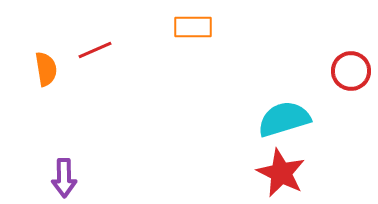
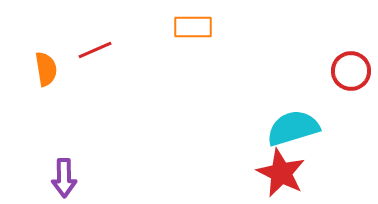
cyan semicircle: moved 9 px right, 9 px down
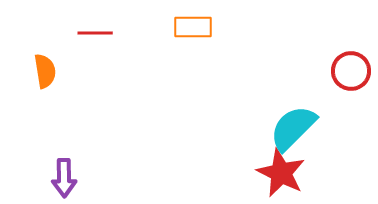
red line: moved 17 px up; rotated 24 degrees clockwise
orange semicircle: moved 1 px left, 2 px down
cyan semicircle: rotated 28 degrees counterclockwise
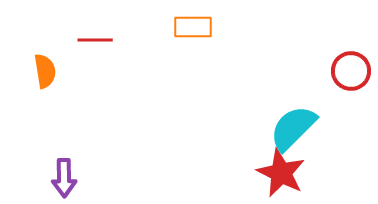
red line: moved 7 px down
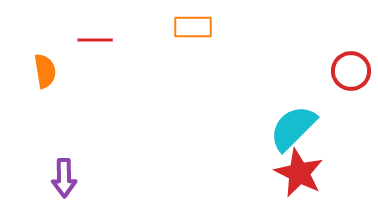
red star: moved 18 px right
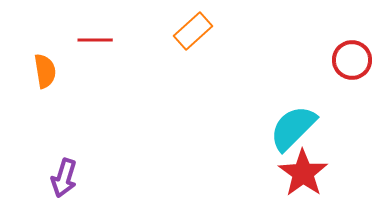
orange rectangle: moved 4 px down; rotated 42 degrees counterclockwise
red circle: moved 1 px right, 11 px up
red star: moved 4 px right; rotated 9 degrees clockwise
purple arrow: rotated 18 degrees clockwise
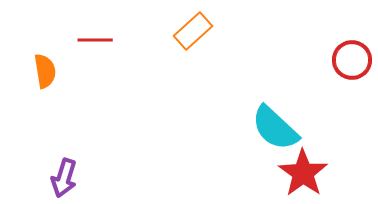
cyan semicircle: moved 18 px left; rotated 92 degrees counterclockwise
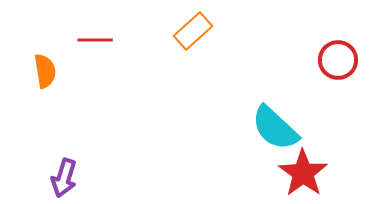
red circle: moved 14 px left
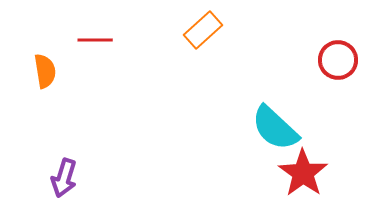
orange rectangle: moved 10 px right, 1 px up
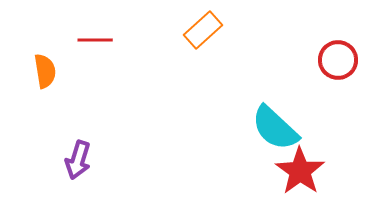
red star: moved 3 px left, 2 px up
purple arrow: moved 14 px right, 18 px up
